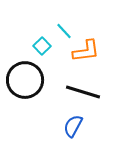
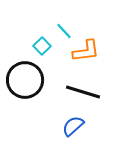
blue semicircle: rotated 20 degrees clockwise
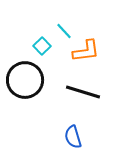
blue semicircle: moved 11 px down; rotated 65 degrees counterclockwise
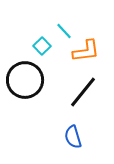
black line: rotated 68 degrees counterclockwise
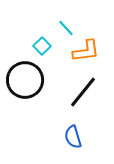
cyan line: moved 2 px right, 3 px up
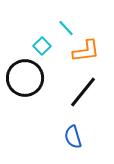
black circle: moved 2 px up
